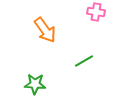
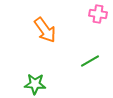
pink cross: moved 2 px right, 2 px down
green line: moved 6 px right
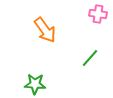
green line: moved 3 px up; rotated 18 degrees counterclockwise
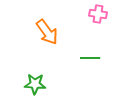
orange arrow: moved 2 px right, 2 px down
green line: rotated 48 degrees clockwise
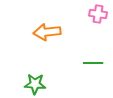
orange arrow: rotated 120 degrees clockwise
green line: moved 3 px right, 5 px down
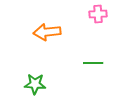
pink cross: rotated 12 degrees counterclockwise
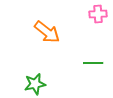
orange arrow: rotated 136 degrees counterclockwise
green star: rotated 15 degrees counterclockwise
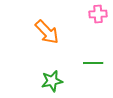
orange arrow: rotated 8 degrees clockwise
green star: moved 17 px right, 3 px up
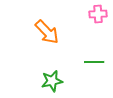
green line: moved 1 px right, 1 px up
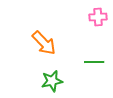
pink cross: moved 3 px down
orange arrow: moved 3 px left, 11 px down
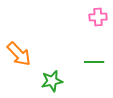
orange arrow: moved 25 px left, 11 px down
